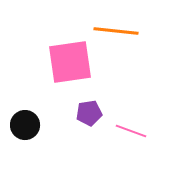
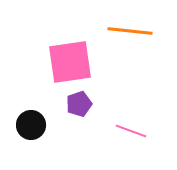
orange line: moved 14 px right
purple pentagon: moved 10 px left, 9 px up; rotated 10 degrees counterclockwise
black circle: moved 6 px right
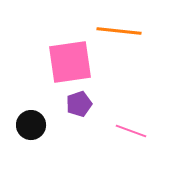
orange line: moved 11 px left
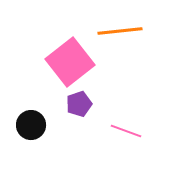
orange line: moved 1 px right; rotated 12 degrees counterclockwise
pink square: rotated 30 degrees counterclockwise
pink line: moved 5 px left
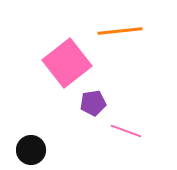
pink square: moved 3 px left, 1 px down
purple pentagon: moved 14 px right, 1 px up; rotated 10 degrees clockwise
black circle: moved 25 px down
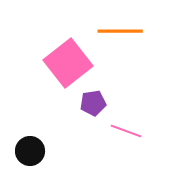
orange line: rotated 6 degrees clockwise
pink square: moved 1 px right
black circle: moved 1 px left, 1 px down
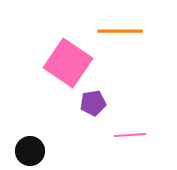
pink square: rotated 18 degrees counterclockwise
pink line: moved 4 px right, 4 px down; rotated 24 degrees counterclockwise
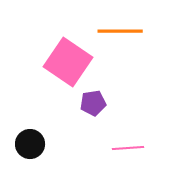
pink square: moved 1 px up
pink line: moved 2 px left, 13 px down
black circle: moved 7 px up
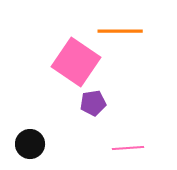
pink square: moved 8 px right
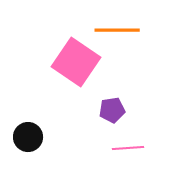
orange line: moved 3 px left, 1 px up
purple pentagon: moved 19 px right, 7 px down
black circle: moved 2 px left, 7 px up
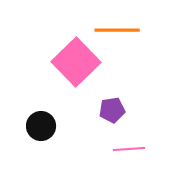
pink square: rotated 12 degrees clockwise
black circle: moved 13 px right, 11 px up
pink line: moved 1 px right, 1 px down
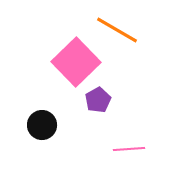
orange line: rotated 30 degrees clockwise
purple pentagon: moved 14 px left, 10 px up; rotated 20 degrees counterclockwise
black circle: moved 1 px right, 1 px up
